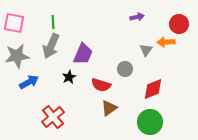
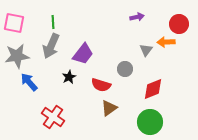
purple trapezoid: rotated 15 degrees clockwise
blue arrow: rotated 102 degrees counterclockwise
red cross: rotated 15 degrees counterclockwise
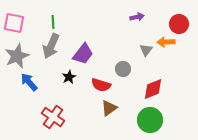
gray star: rotated 15 degrees counterclockwise
gray circle: moved 2 px left
green circle: moved 2 px up
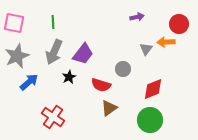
gray arrow: moved 3 px right, 6 px down
gray triangle: moved 1 px up
blue arrow: rotated 90 degrees clockwise
